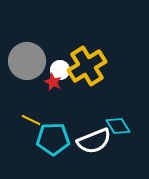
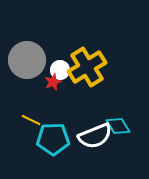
gray circle: moved 1 px up
yellow cross: moved 1 px down
red star: rotated 24 degrees clockwise
white semicircle: moved 1 px right, 5 px up
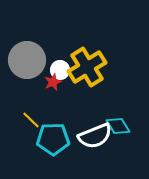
yellow line: rotated 18 degrees clockwise
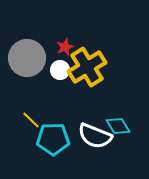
gray circle: moved 2 px up
red star: moved 12 px right, 35 px up
white semicircle: rotated 44 degrees clockwise
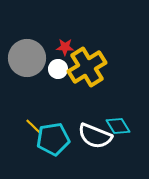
red star: rotated 24 degrees clockwise
white circle: moved 2 px left, 1 px up
yellow line: moved 3 px right, 7 px down
cyan pentagon: rotated 8 degrees counterclockwise
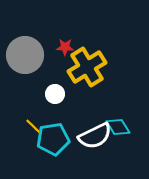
gray circle: moved 2 px left, 3 px up
white circle: moved 3 px left, 25 px down
cyan diamond: moved 1 px down
white semicircle: rotated 48 degrees counterclockwise
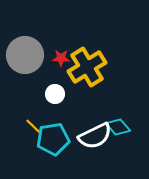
red star: moved 4 px left, 11 px down
cyan diamond: rotated 10 degrees counterclockwise
